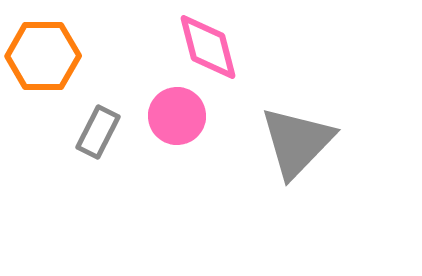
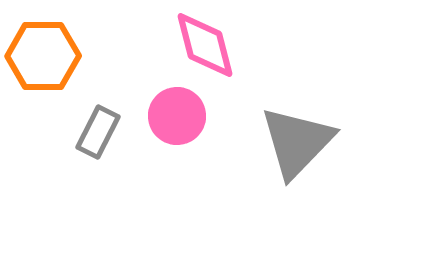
pink diamond: moved 3 px left, 2 px up
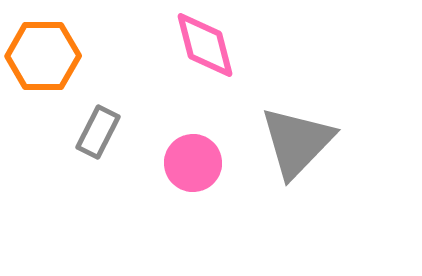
pink circle: moved 16 px right, 47 px down
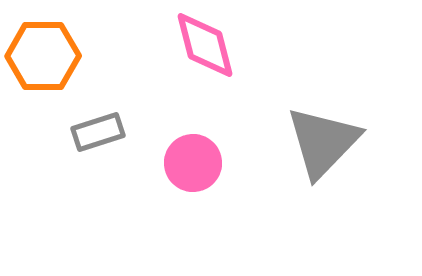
gray rectangle: rotated 45 degrees clockwise
gray triangle: moved 26 px right
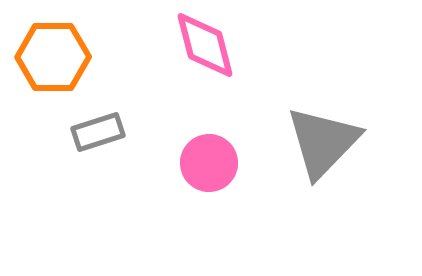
orange hexagon: moved 10 px right, 1 px down
pink circle: moved 16 px right
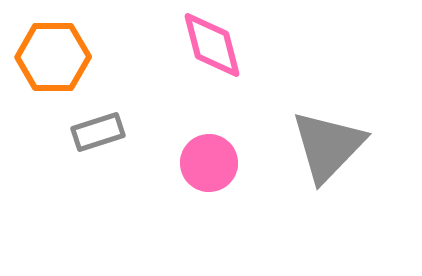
pink diamond: moved 7 px right
gray triangle: moved 5 px right, 4 px down
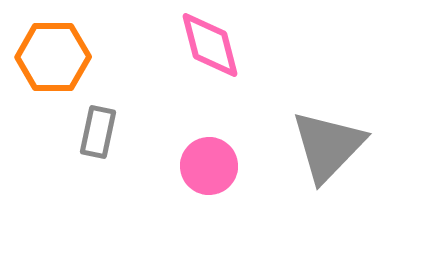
pink diamond: moved 2 px left
gray rectangle: rotated 60 degrees counterclockwise
pink circle: moved 3 px down
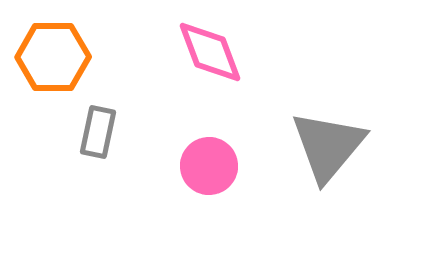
pink diamond: moved 7 px down; rotated 6 degrees counterclockwise
gray triangle: rotated 4 degrees counterclockwise
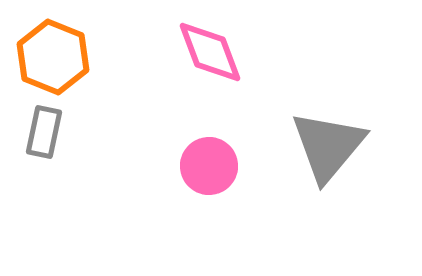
orange hexagon: rotated 22 degrees clockwise
gray rectangle: moved 54 px left
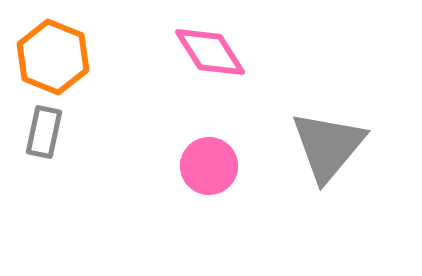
pink diamond: rotated 12 degrees counterclockwise
